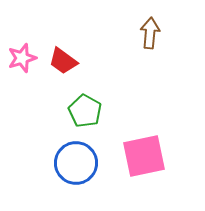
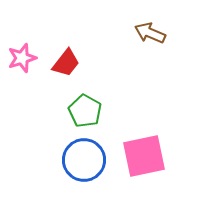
brown arrow: rotated 72 degrees counterclockwise
red trapezoid: moved 3 px right, 2 px down; rotated 88 degrees counterclockwise
blue circle: moved 8 px right, 3 px up
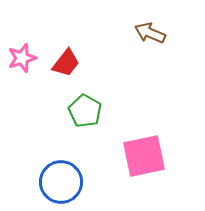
blue circle: moved 23 px left, 22 px down
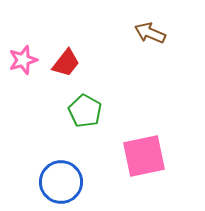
pink star: moved 1 px right, 2 px down
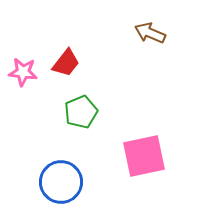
pink star: moved 12 px down; rotated 24 degrees clockwise
green pentagon: moved 4 px left, 1 px down; rotated 20 degrees clockwise
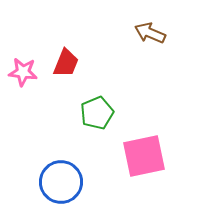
red trapezoid: rotated 16 degrees counterclockwise
green pentagon: moved 16 px right, 1 px down
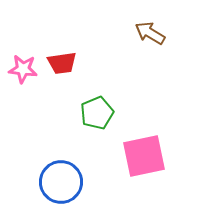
brown arrow: rotated 8 degrees clockwise
red trapezoid: moved 4 px left; rotated 60 degrees clockwise
pink star: moved 3 px up
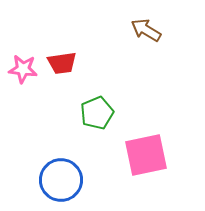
brown arrow: moved 4 px left, 3 px up
pink square: moved 2 px right, 1 px up
blue circle: moved 2 px up
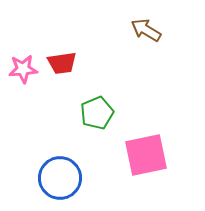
pink star: rotated 12 degrees counterclockwise
blue circle: moved 1 px left, 2 px up
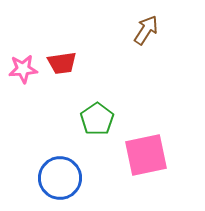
brown arrow: rotated 92 degrees clockwise
green pentagon: moved 6 px down; rotated 12 degrees counterclockwise
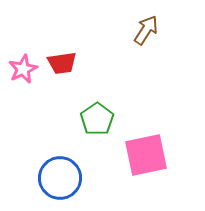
pink star: rotated 20 degrees counterclockwise
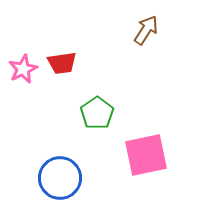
green pentagon: moved 6 px up
